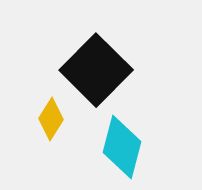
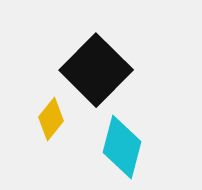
yellow diamond: rotated 6 degrees clockwise
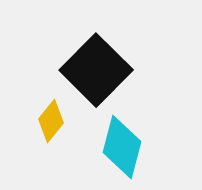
yellow diamond: moved 2 px down
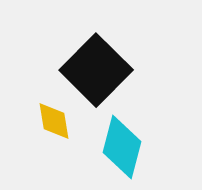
yellow diamond: moved 3 px right; rotated 48 degrees counterclockwise
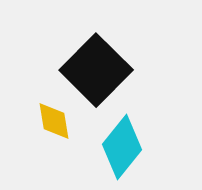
cyan diamond: rotated 24 degrees clockwise
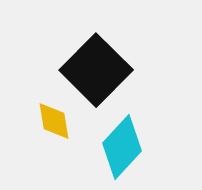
cyan diamond: rotated 4 degrees clockwise
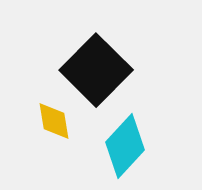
cyan diamond: moved 3 px right, 1 px up
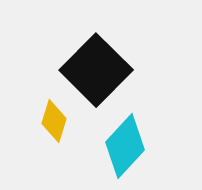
yellow diamond: rotated 27 degrees clockwise
